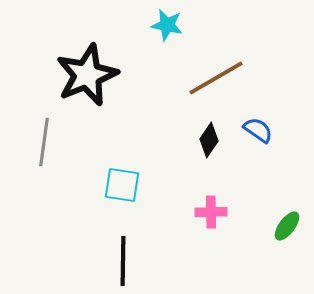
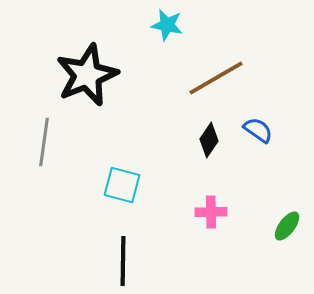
cyan square: rotated 6 degrees clockwise
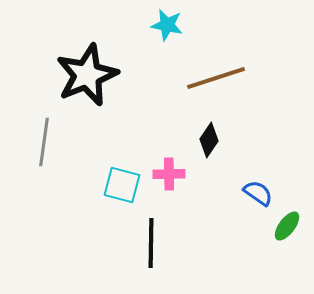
brown line: rotated 12 degrees clockwise
blue semicircle: moved 63 px down
pink cross: moved 42 px left, 38 px up
black line: moved 28 px right, 18 px up
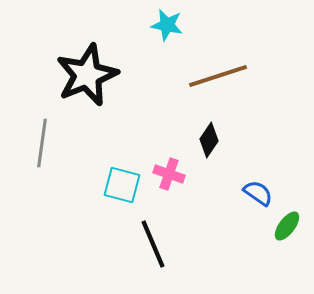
brown line: moved 2 px right, 2 px up
gray line: moved 2 px left, 1 px down
pink cross: rotated 20 degrees clockwise
black line: moved 2 px right, 1 px down; rotated 24 degrees counterclockwise
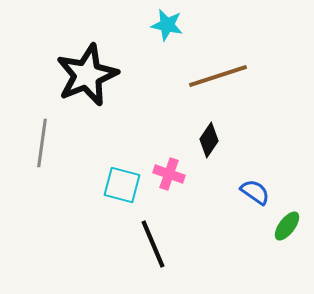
blue semicircle: moved 3 px left, 1 px up
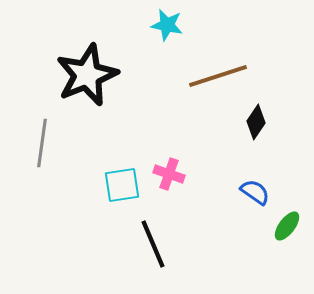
black diamond: moved 47 px right, 18 px up
cyan square: rotated 24 degrees counterclockwise
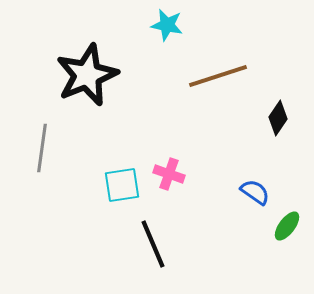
black diamond: moved 22 px right, 4 px up
gray line: moved 5 px down
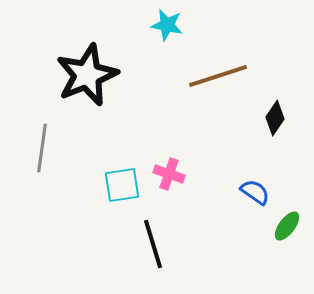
black diamond: moved 3 px left
black line: rotated 6 degrees clockwise
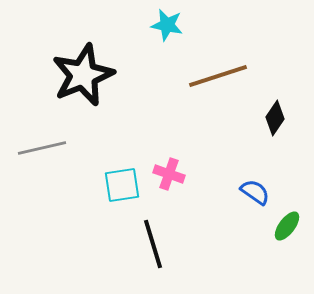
black star: moved 4 px left
gray line: rotated 69 degrees clockwise
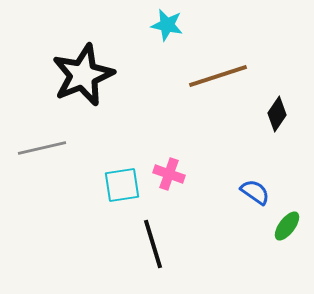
black diamond: moved 2 px right, 4 px up
